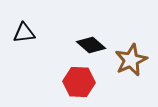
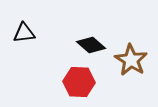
brown star: rotated 16 degrees counterclockwise
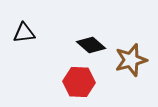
brown star: rotated 24 degrees clockwise
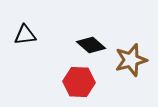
black triangle: moved 1 px right, 2 px down
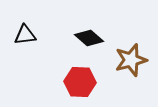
black diamond: moved 2 px left, 7 px up
red hexagon: moved 1 px right
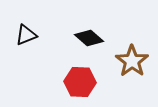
black triangle: moved 1 px right; rotated 15 degrees counterclockwise
brown star: moved 1 px right, 1 px down; rotated 20 degrees counterclockwise
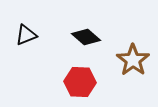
black diamond: moved 3 px left, 1 px up
brown star: moved 1 px right, 1 px up
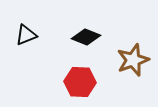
black diamond: rotated 20 degrees counterclockwise
brown star: rotated 16 degrees clockwise
